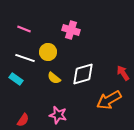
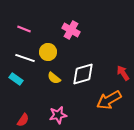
pink cross: rotated 12 degrees clockwise
pink star: rotated 24 degrees counterclockwise
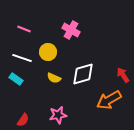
white line: moved 3 px left
red arrow: moved 2 px down
yellow semicircle: rotated 16 degrees counterclockwise
